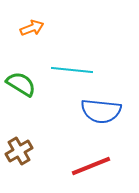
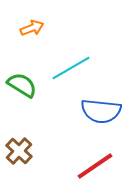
cyan line: moved 1 px left, 2 px up; rotated 36 degrees counterclockwise
green semicircle: moved 1 px right, 1 px down
brown cross: rotated 16 degrees counterclockwise
red line: moved 4 px right; rotated 12 degrees counterclockwise
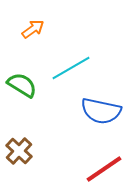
orange arrow: moved 1 px right, 1 px down; rotated 15 degrees counterclockwise
blue semicircle: rotated 6 degrees clockwise
red line: moved 9 px right, 3 px down
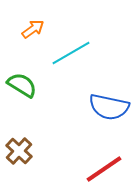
cyan line: moved 15 px up
blue semicircle: moved 8 px right, 4 px up
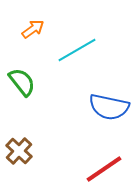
cyan line: moved 6 px right, 3 px up
green semicircle: moved 3 px up; rotated 20 degrees clockwise
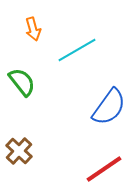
orange arrow: rotated 110 degrees clockwise
blue semicircle: rotated 66 degrees counterclockwise
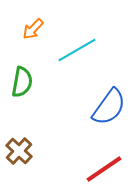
orange arrow: rotated 60 degrees clockwise
green semicircle: rotated 48 degrees clockwise
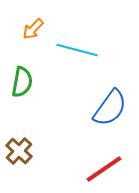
cyan line: rotated 45 degrees clockwise
blue semicircle: moved 1 px right, 1 px down
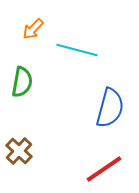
blue semicircle: rotated 21 degrees counterclockwise
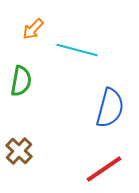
green semicircle: moved 1 px left, 1 px up
